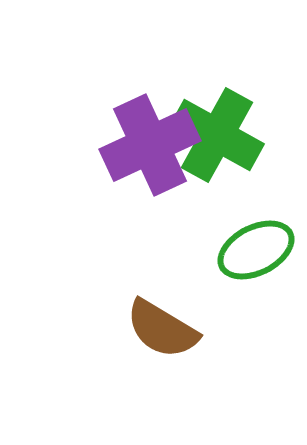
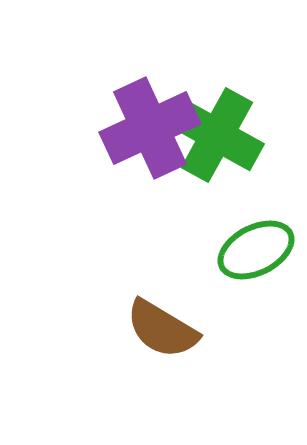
purple cross: moved 17 px up
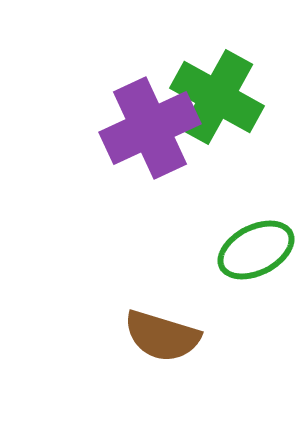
green cross: moved 38 px up
brown semicircle: moved 7 px down; rotated 14 degrees counterclockwise
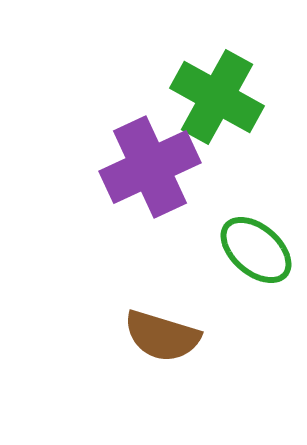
purple cross: moved 39 px down
green ellipse: rotated 68 degrees clockwise
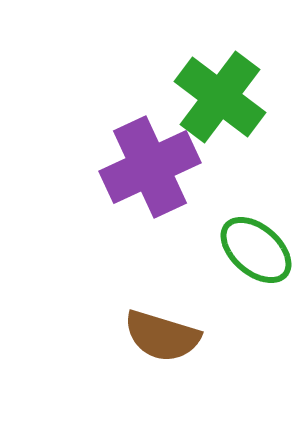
green cross: moved 3 px right; rotated 8 degrees clockwise
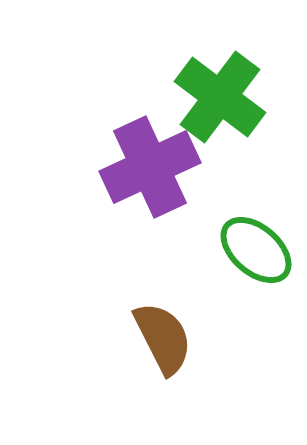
brown semicircle: moved 1 px right, 2 px down; rotated 134 degrees counterclockwise
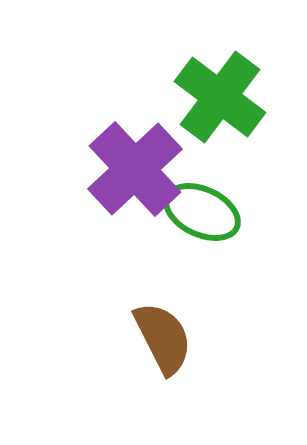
purple cross: moved 15 px left, 2 px down; rotated 18 degrees counterclockwise
green ellipse: moved 54 px left, 38 px up; rotated 16 degrees counterclockwise
